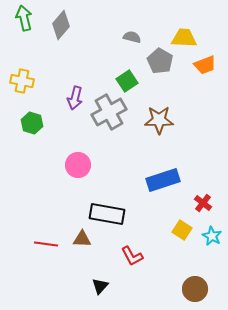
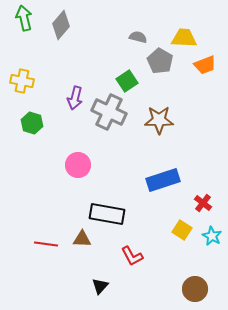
gray semicircle: moved 6 px right
gray cross: rotated 36 degrees counterclockwise
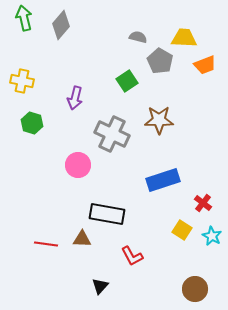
gray cross: moved 3 px right, 22 px down
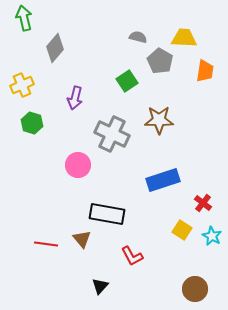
gray diamond: moved 6 px left, 23 px down
orange trapezoid: moved 6 px down; rotated 60 degrees counterclockwise
yellow cross: moved 4 px down; rotated 35 degrees counterclockwise
brown triangle: rotated 48 degrees clockwise
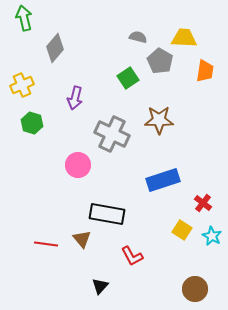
green square: moved 1 px right, 3 px up
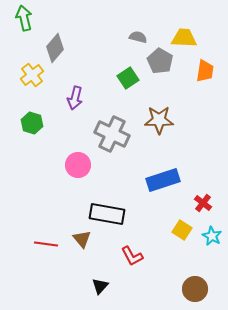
yellow cross: moved 10 px right, 10 px up; rotated 15 degrees counterclockwise
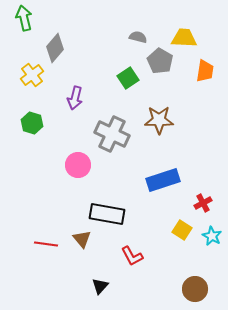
red cross: rotated 24 degrees clockwise
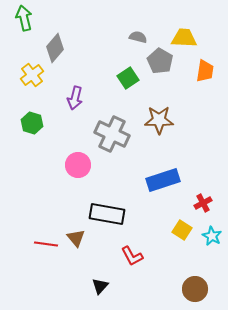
brown triangle: moved 6 px left, 1 px up
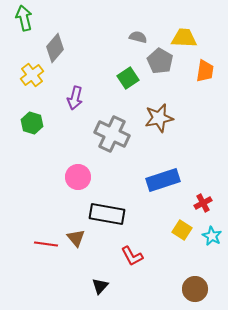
brown star: moved 2 px up; rotated 12 degrees counterclockwise
pink circle: moved 12 px down
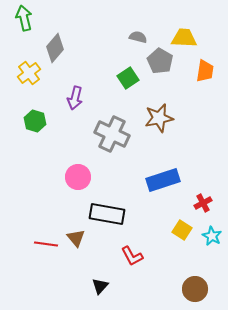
yellow cross: moved 3 px left, 2 px up
green hexagon: moved 3 px right, 2 px up
